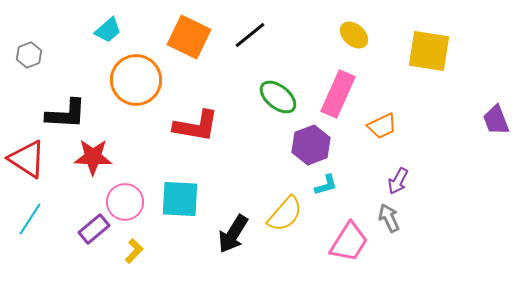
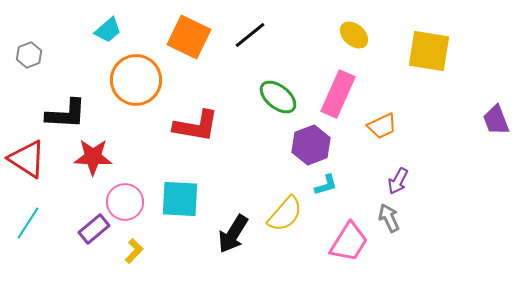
cyan line: moved 2 px left, 4 px down
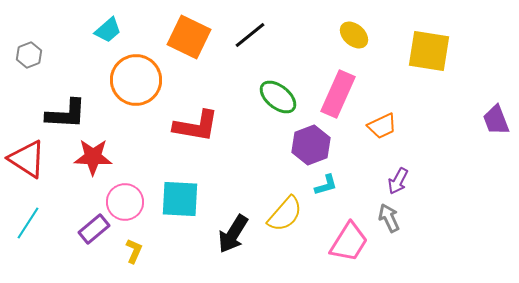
yellow L-shape: rotated 20 degrees counterclockwise
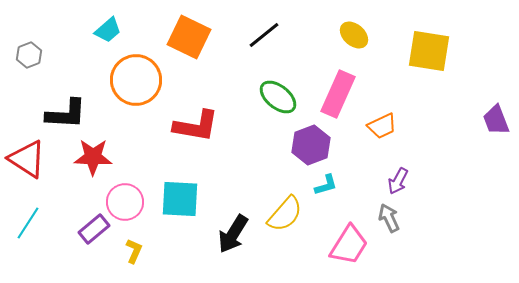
black line: moved 14 px right
pink trapezoid: moved 3 px down
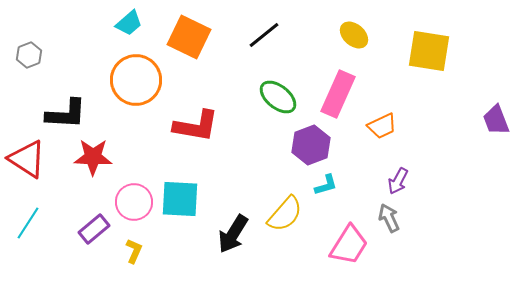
cyan trapezoid: moved 21 px right, 7 px up
pink circle: moved 9 px right
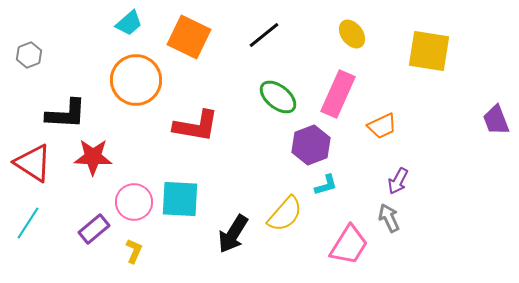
yellow ellipse: moved 2 px left, 1 px up; rotated 12 degrees clockwise
red triangle: moved 6 px right, 4 px down
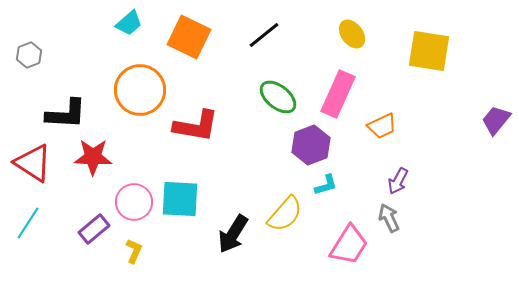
orange circle: moved 4 px right, 10 px down
purple trapezoid: rotated 60 degrees clockwise
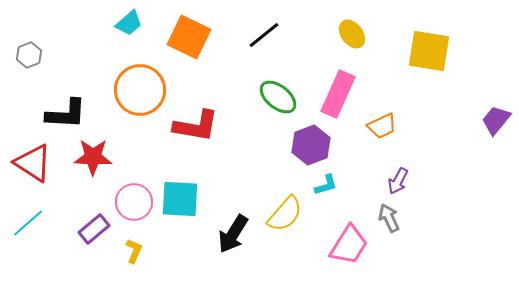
cyan line: rotated 16 degrees clockwise
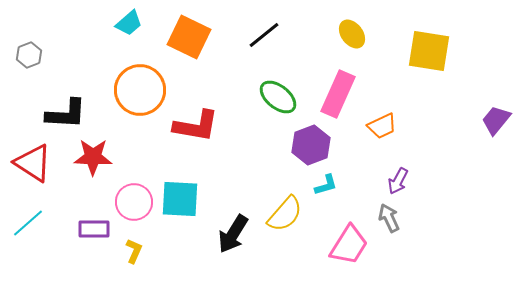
purple rectangle: rotated 40 degrees clockwise
